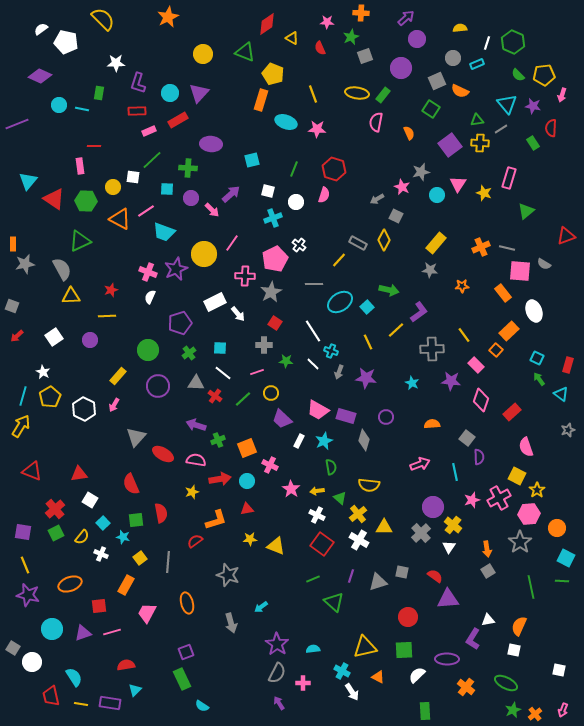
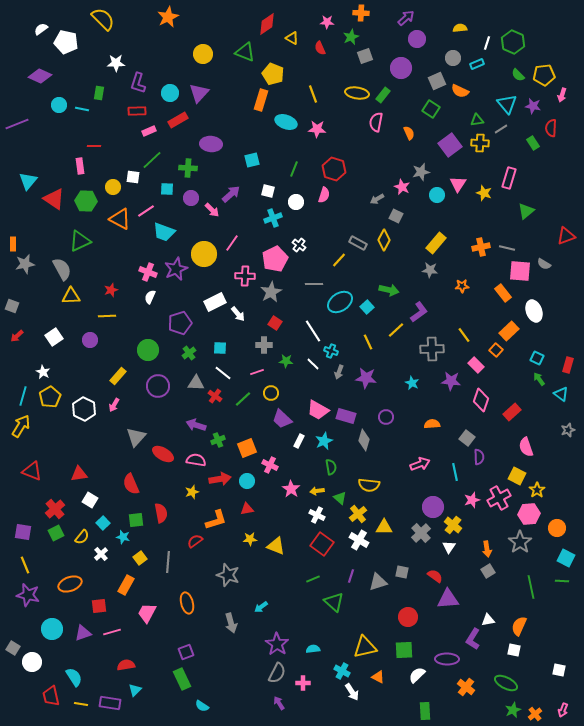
orange cross at (481, 247): rotated 12 degrees clockwise
white cross at (101, 554): rotated 24 degrees clockwise
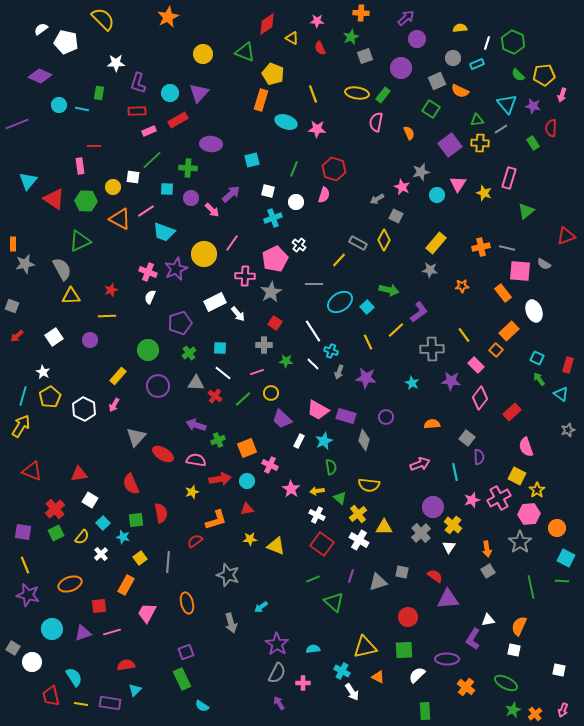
pink star at (327, 22): moved 10 px left, 1 px up
pink diamond at (481, 400): moved 1 px left, 2 px up; rotated 20 degrees clockwise
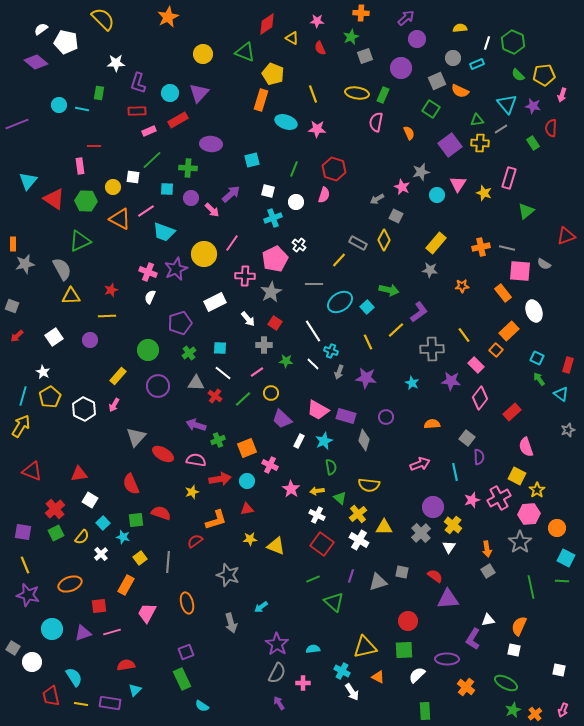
purple diamond at (40, 76): moved 4 px left, 14 px up; rotated 15 degrees clockwise
green rectangle at (383, 95): rotated 14 degrees counterclockwise
white arrow at (238, 314): moved 10 px right, 5 px down
pink line at (257, 372): rotated 16 degrees counterclockwise
red semicircle at (161, 513): rotated 60 degrees counterclockwise
red circle at (408, 617): moved 4 px down
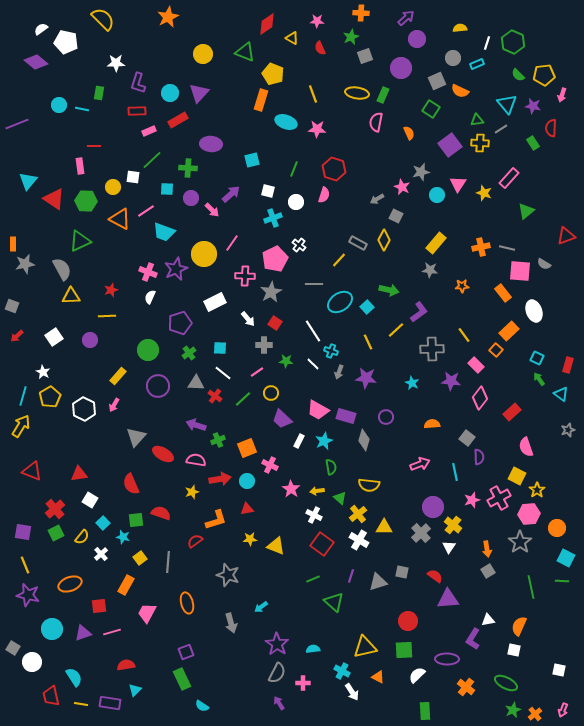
pink rectangle at (509, 178): rotated 25 degrees clockwise
white cross at (317, 515): moved 3 px left
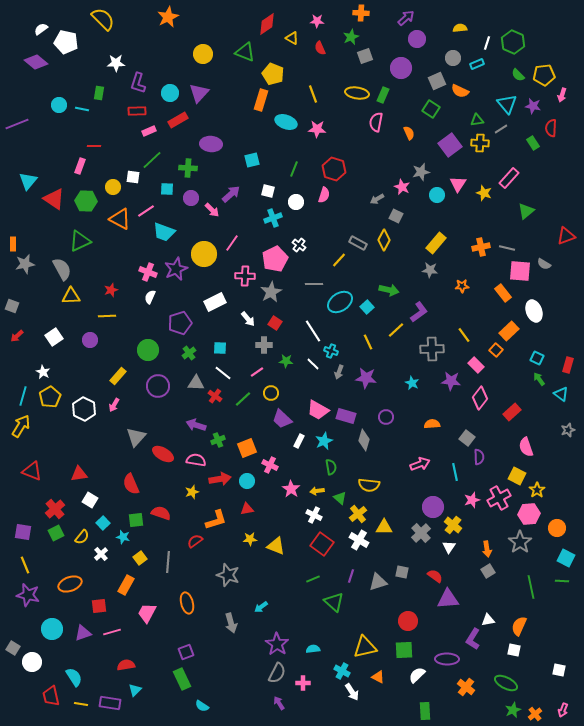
pink rectangle at (80, 166): rotated 28 degrees clockwise
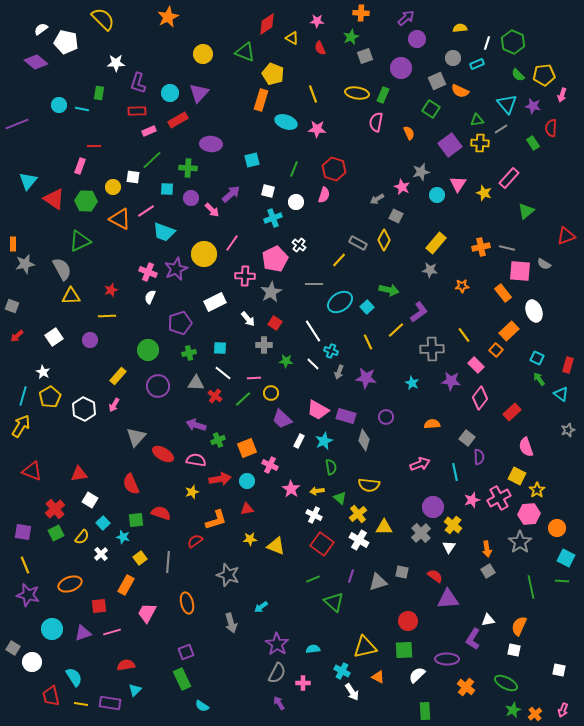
green cross at (189, 353): rotated 24 degrees clockwise
pink line at (257, 372): moved 3 px left, 6 px down; rotated 32 degrees clockwise
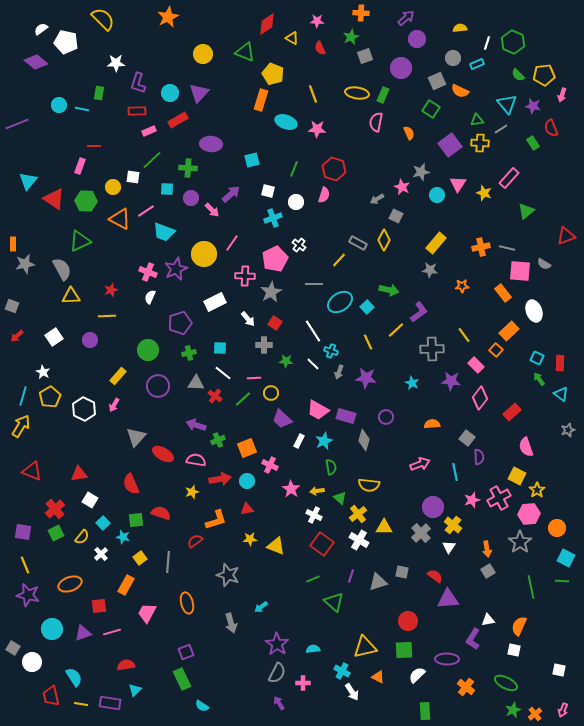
red semicircle at (551, 128): rotated 24 degrees counterclockwise
red rectangle at (568, 365): moved 8 px left, 2 px up; rotated 14 degrees counterclockwise
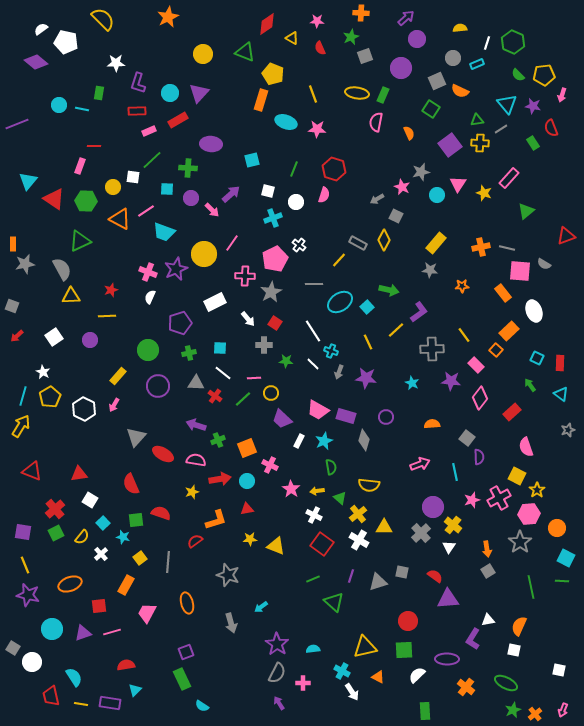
green arrow at (539, 379): moved 9 px left, 6 px down
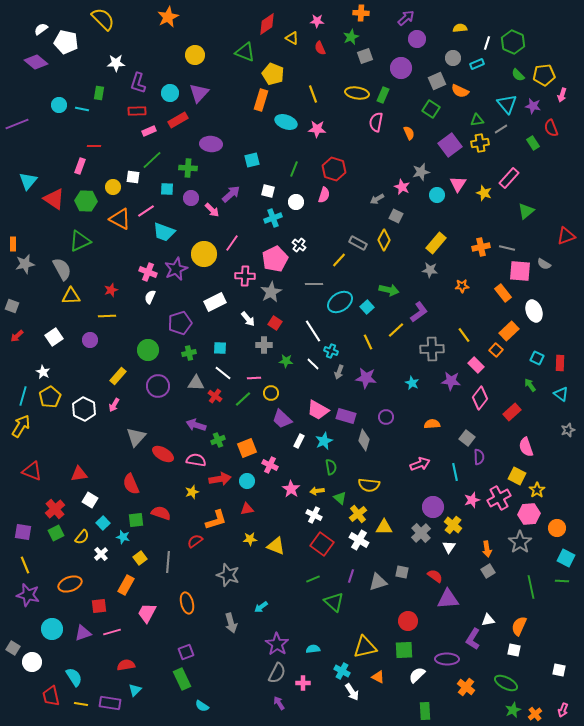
yellow circle at (203, 54): moved 8 px left, 1 px down
yellow cross at (480, 143): rotated 12 degrees counterclockwise
